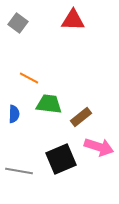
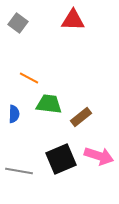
pink arrow: moved 9 px down
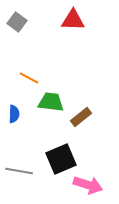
gray square: moved 1 px left, 1 px up
green trapezoid: moved 2 px right, 2 px up
pink arrow: moved 11 px left, 29 px down
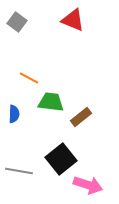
red triangle: rotated 20 degrees clockwise
black square: rotated 16 degrees counterclockwise
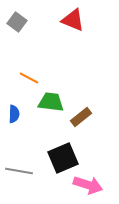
black square: moved 2 px right, 1 px up; rotated 16 degrees clockwise
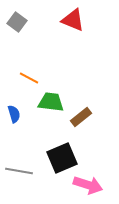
blue semicircle: rotated 18 degrees counterclockwise
black square: moved 1 px left
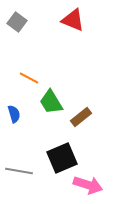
green trapezoid: rotated 128 degrees counterclockwise
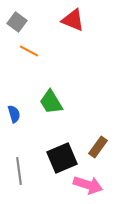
orange line: moved 27 px up
brown rectangle: moved 17 px right, 30 px down; rotated 15 degrees counterclockwise
gray line: rotated 72 degrees clockwise
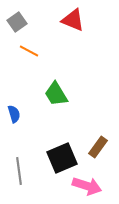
gray square: rotated 18 degrees clockwise
green trapezoid: moved 5 px right, 8 px up
pink arrow: moved 1 px left, 1 px down
